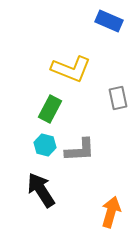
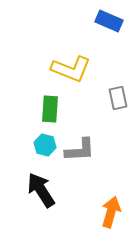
green rectangle: rotated 24 degrees counterclockwise
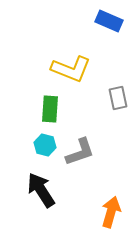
gray L-shape: moved 2 px down; rotated 16 degrees counterclockwise
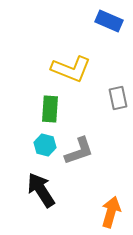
gray L-shape: moved 1 px left, 1 px up
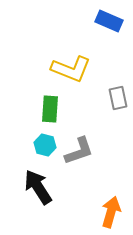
black arrow: moved 3 px left, 3 px up
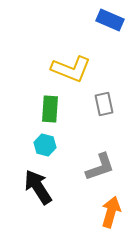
blue rectangle: moved 1 px right, 1 px up
gray rectangle: moved 14 px left, 6 px down
gray L-shape: moved 21 px right, 16 px down
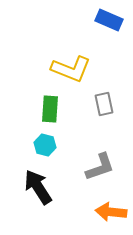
blue rectangle: moved 1 px left
orange arrow: rotated 100 degrees counterclockwise
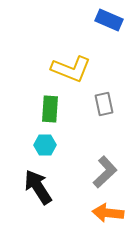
cyan hexagon: rotated 15 degrees counterclockwise
gray L-shape: moved 5 px right, 5 px down; rotated 24 degrees counterclockwise
orange arrow: moved 3 px left, 1 px down
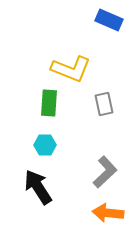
green rectangle: moved 1 px left, 6 px up
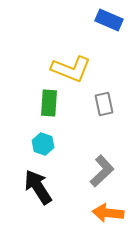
cyan hexagon: moved 2 px left, 1 px up; rotated 20 degrees clockwise
gray L-shape: moved 3 px left, 1 px up
